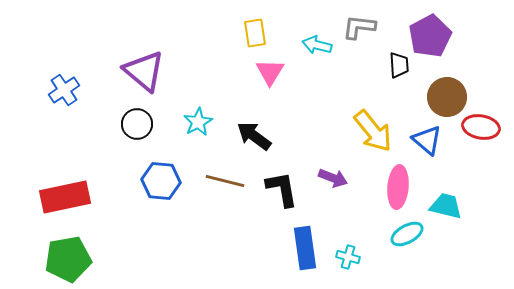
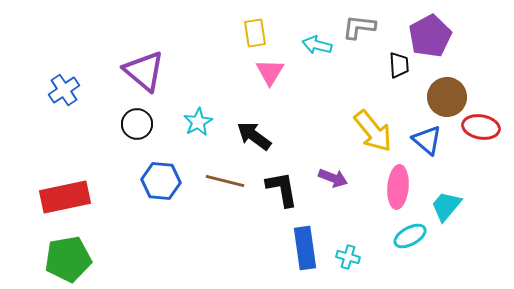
cyan trapezoid: rotated 64 degrees counterclockwise
cyan ellipse: moved 3 px right, 2 px down
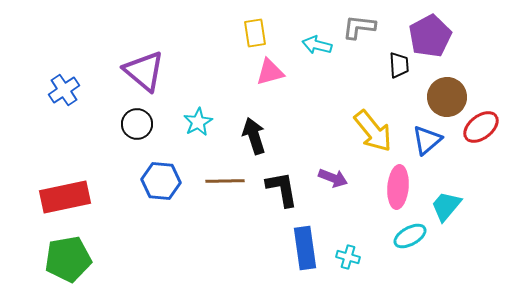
pink triangle: rotated 44 degrees clockwise
red ellipse: rotated 48 degrees counterclockwise
black arrow: rotated 36 degrees clockwise
blue triangle: rotated 40 degrees clockwise
brown line: rotated 15 degrees counterclockwise
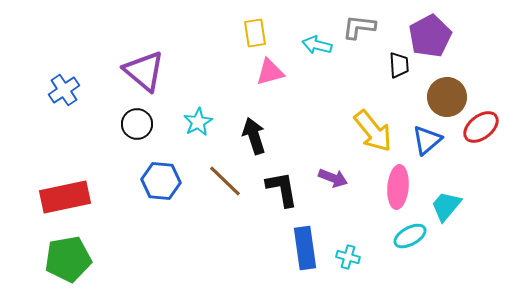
brown line: rotated 45 degrees clockwise
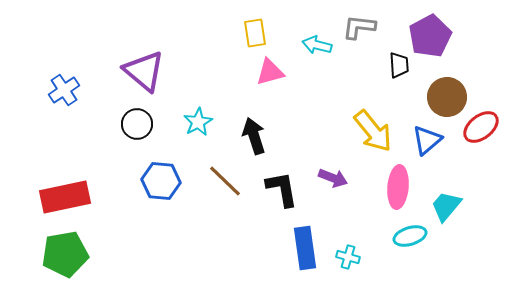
cyan ellipse: rotated 12 degrees clockwise
green pentagon: moved 3 px left, 5 px up
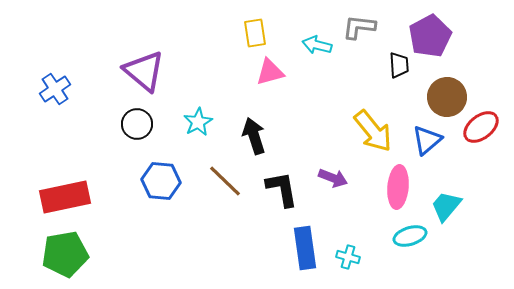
blue cross: moved 9 px left, 1 px up
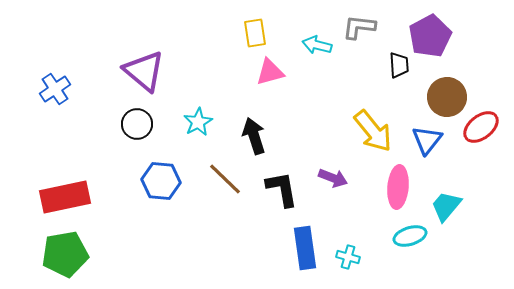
blue triangle: rotated 12 degrees counterclockwise
brown line: moved 2 px up
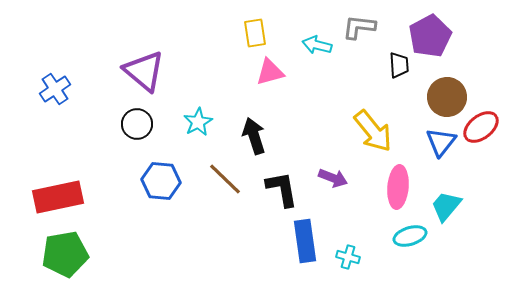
blue triangle: moved 14 px right, 2 px down
red rectangle: moved 7 px left
blue rectangle: moved 7 px up
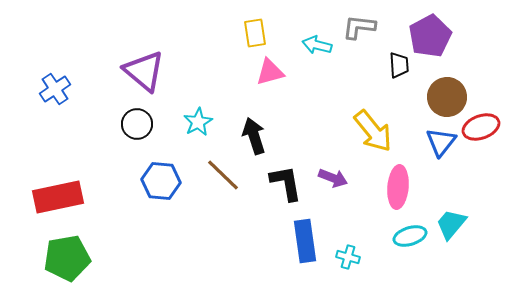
red ellipse: rotated 18 degrees clockwise
brown line: moved 2 px left, 4 px up
black L-shape: moved 4 px right, 6 px up
cyan trapezoid: moved 5 px right, 18 px down
green pentagon: moved 2 px right, 4 px down
